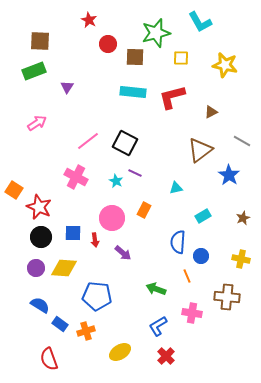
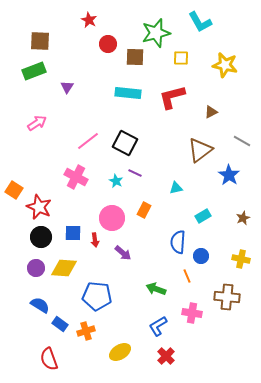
cyan rectangle at (133, 92): moved 5 px left, 1 px down
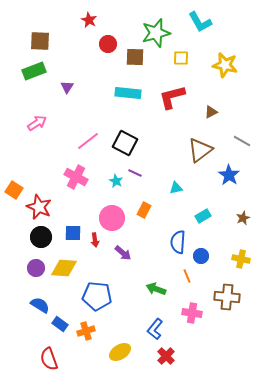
blue L-shape at (158, 326): moved 3 px left, 3 px down; rotated 20 degrees counterclockwise
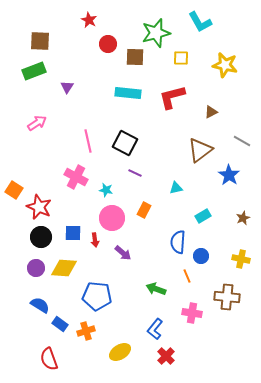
pink line at (88, 141): rotated 65 degrees counterclockwise
cyan star at (116, 181): moved 10 px left, 9 px down; rotated 16 degrees counterclockwise
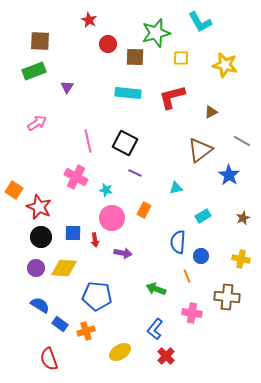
purple arrow at (123, 253): rotated 30 degrees counterclockwise
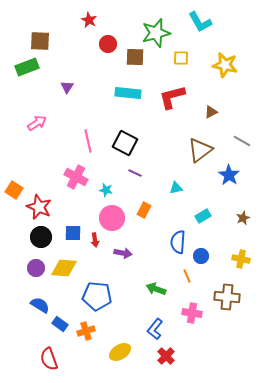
green rectangle at (34, 71): moved 7 px left, 4 px up
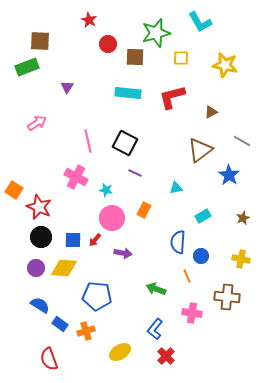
blue square at (73, 233): moved 7 px down
red arrow at (95, 240): rotated 48 degrees clockwise
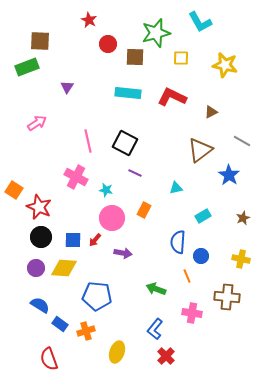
red L-shape at (172, 97): rotated 40 degrees clockwise
yellow ellipse at (120, 352): moved 3 px left; rotated 40 degrees counterclockwise
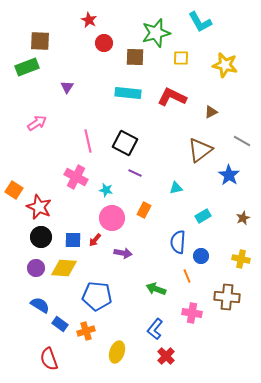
red circle at (108, 44): moved 4 px left, 1 px up
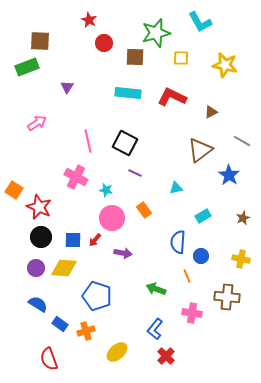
orange rectangle at (144, 210): rotated 63 degrees counterclockwise
blue pentagon at (97, 296): rotated 12 degrees clockwise
blue semicircle at (40, 305): moved 2 px left, 1 px up
yellow ellipse at (117, 352): rotated 30 degrees clockwise
